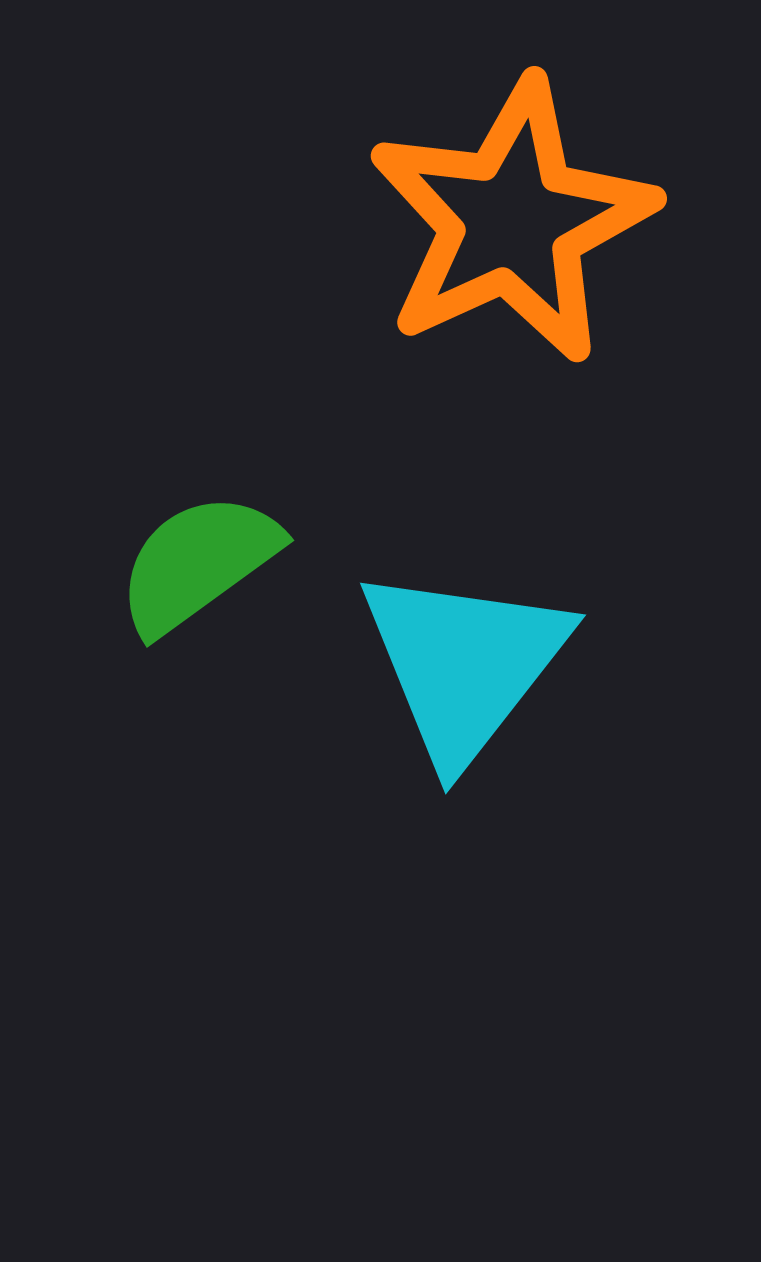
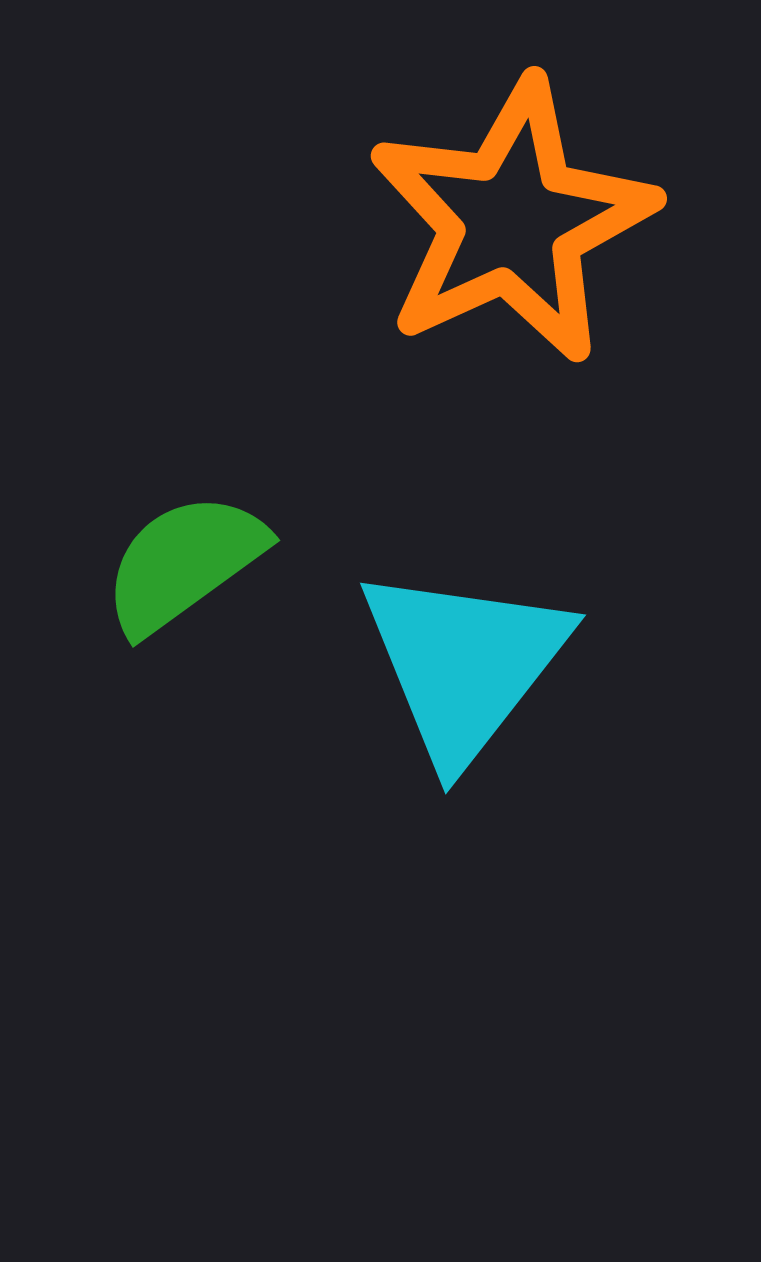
green semicircle: moved 14 px left
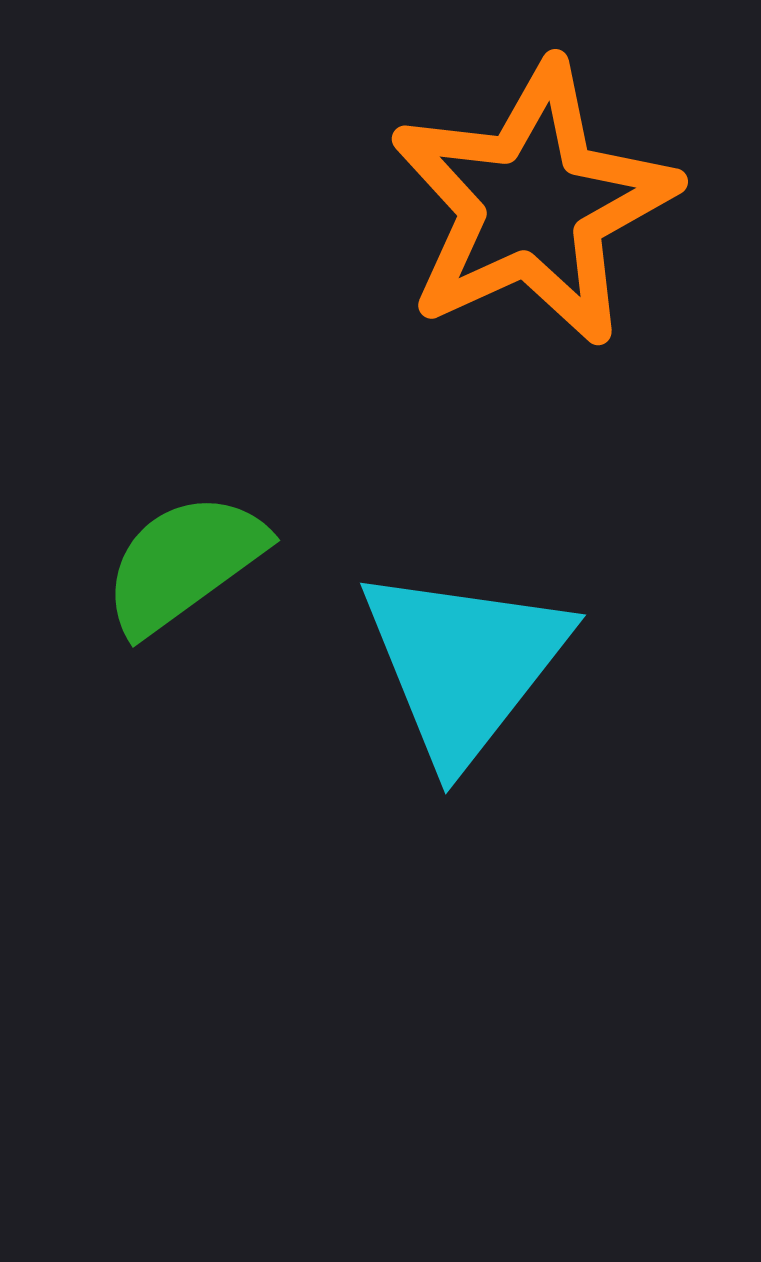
orange star: moved 21 px right, 17 px up
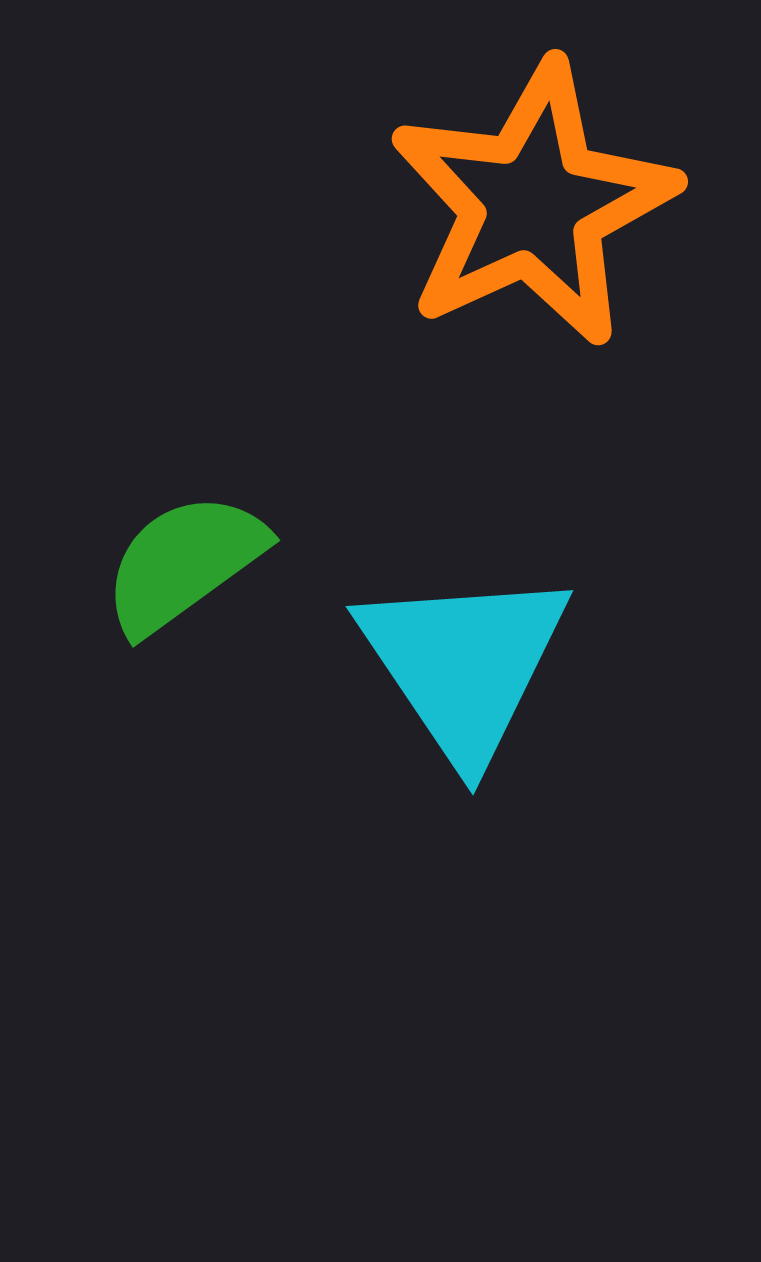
cyan triangle: rotated 12 degrees counterclockwise
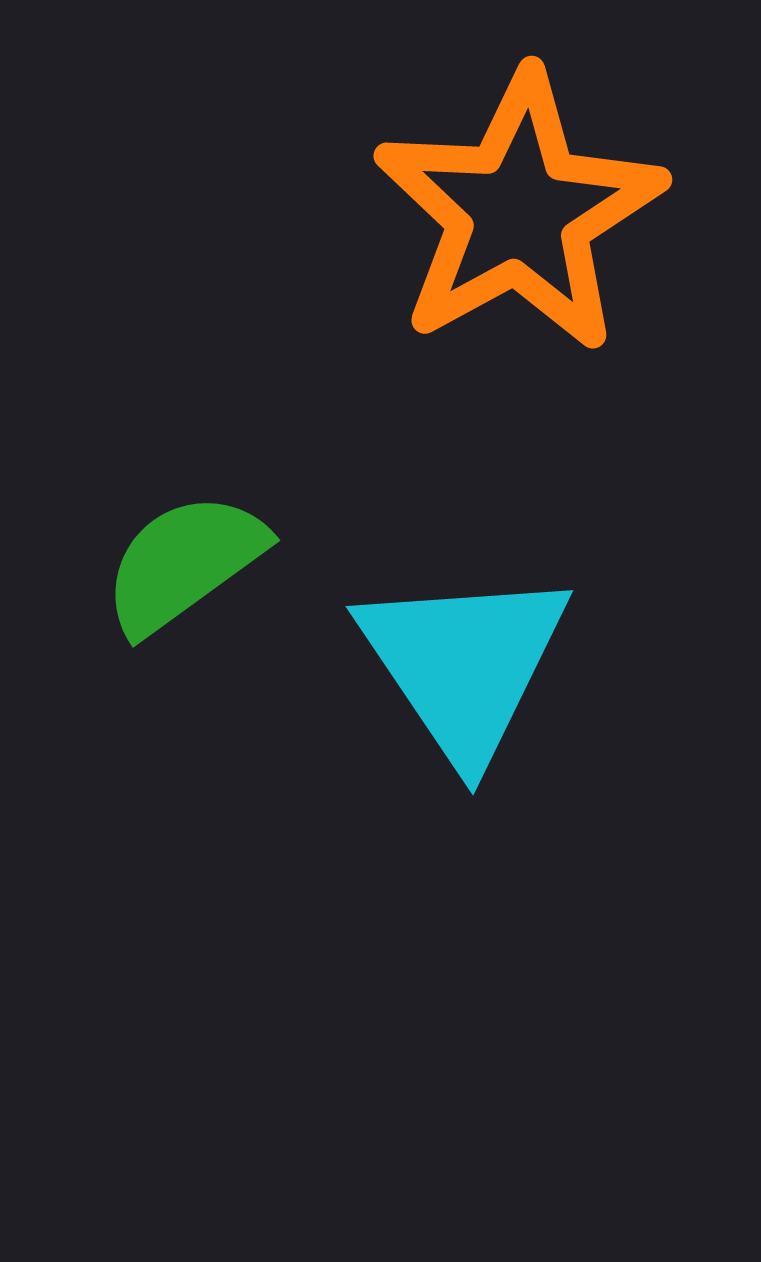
orange star: moved 14 px left, 8 px down; rotated 4 degrees counterclockwise
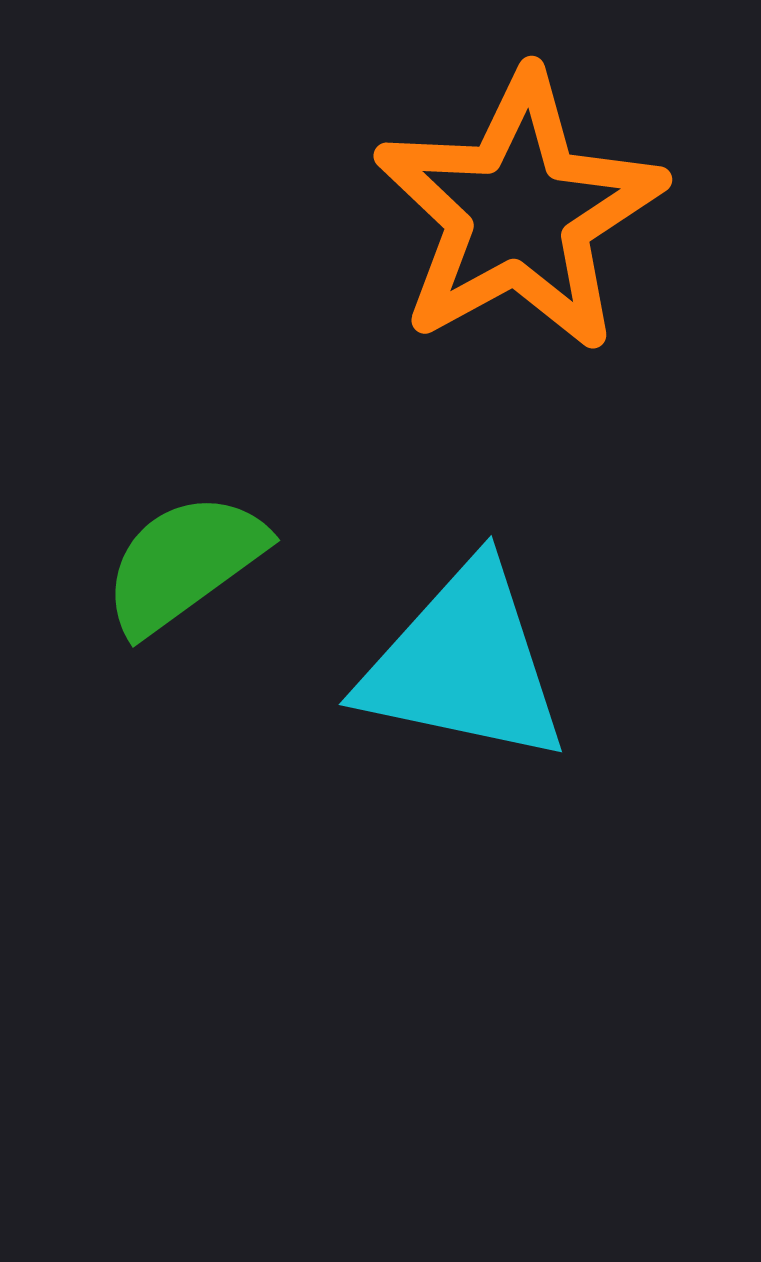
cyan triangle: rotated 44 degrees counterclockwise
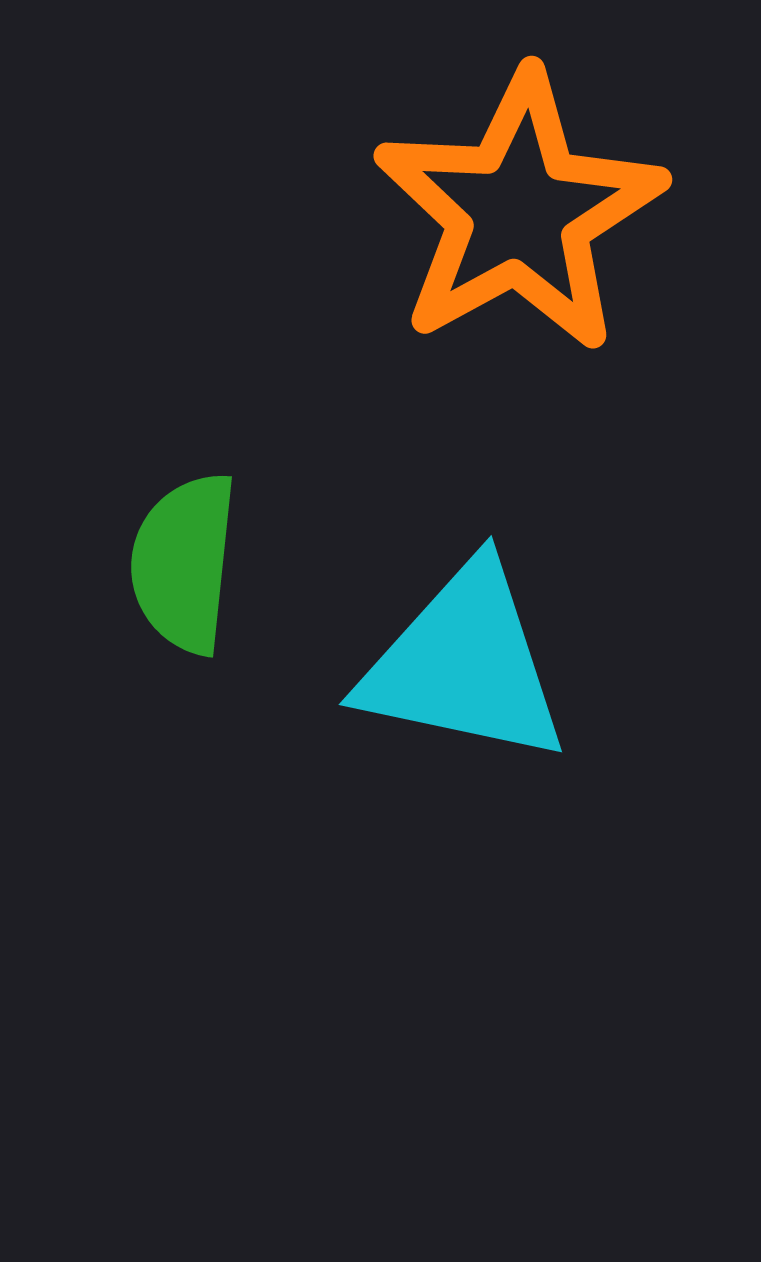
green semicircle: rotated 48 degrees counterclockwise
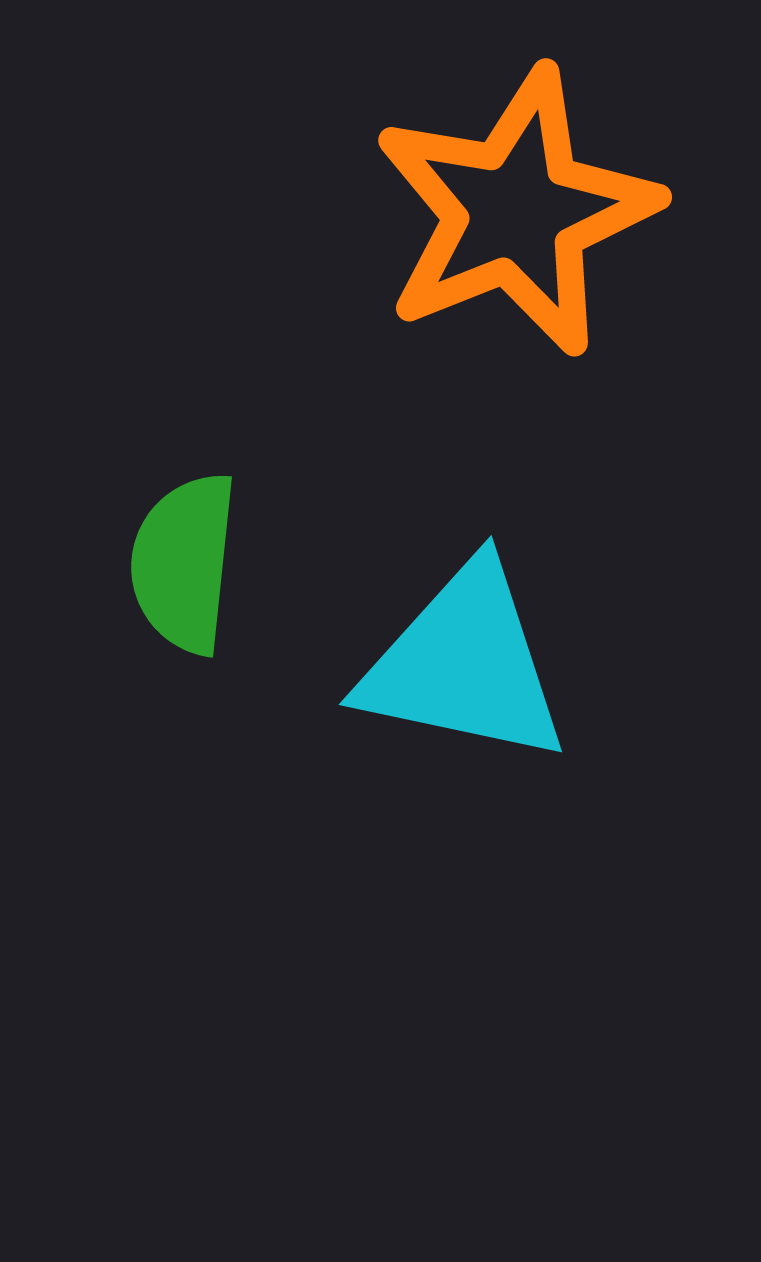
orange star: moved 3 px left; rotated 7 degrees clockwise
